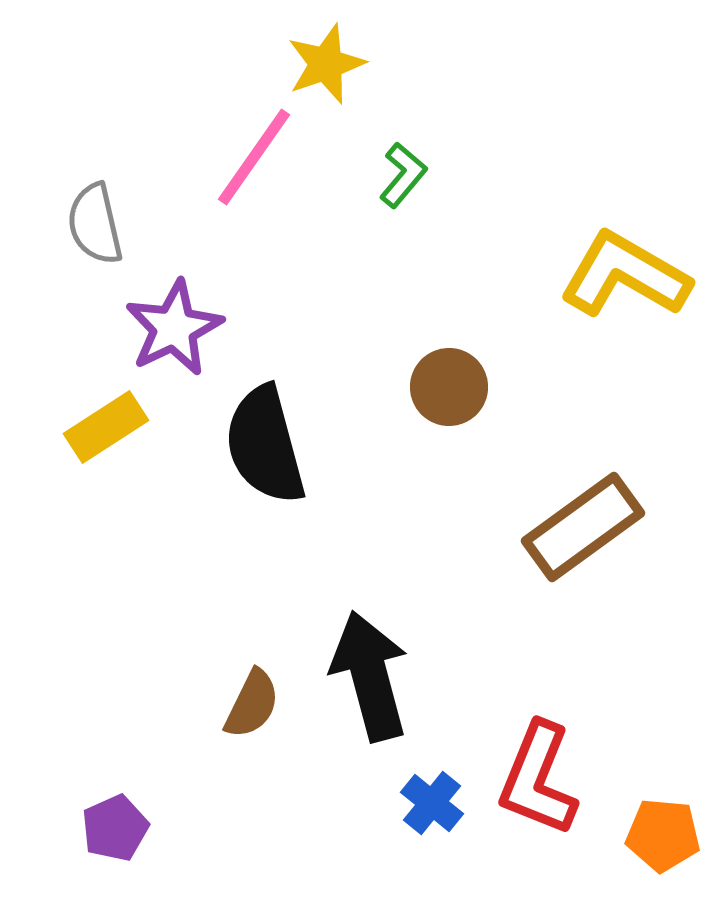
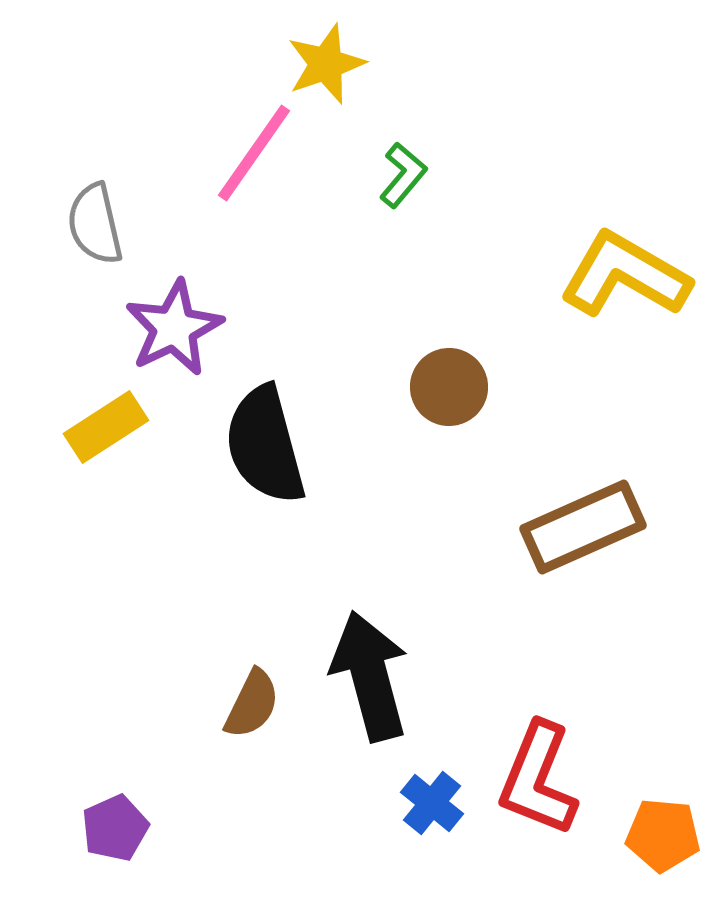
pink line: moved 4 px up
brown rectangle: rotated 12 degrees clockwise
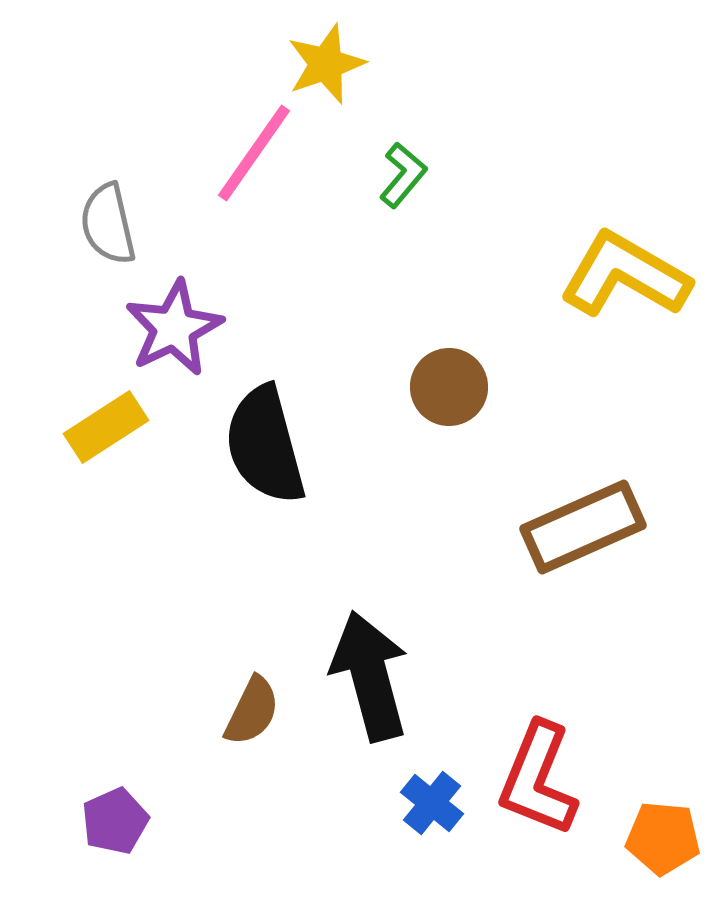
gray semicircle: moved 13 px right
brown semicircle: moved 7 px down
purple pentagon: moved 7 px up
orange pentagon: moved 3 px down
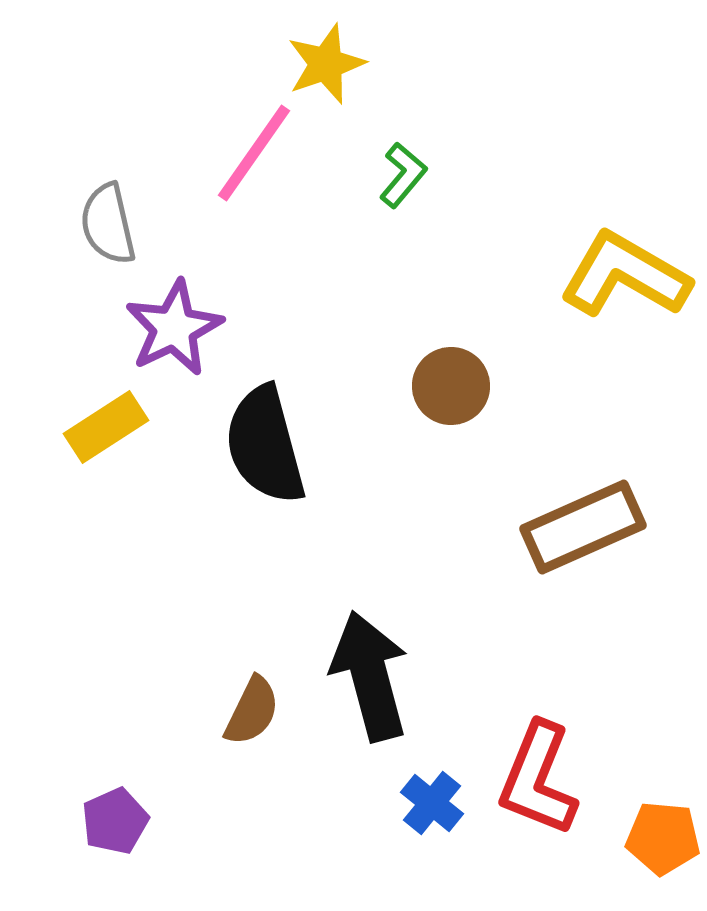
brown circle: moved 2 px right, 1 px up
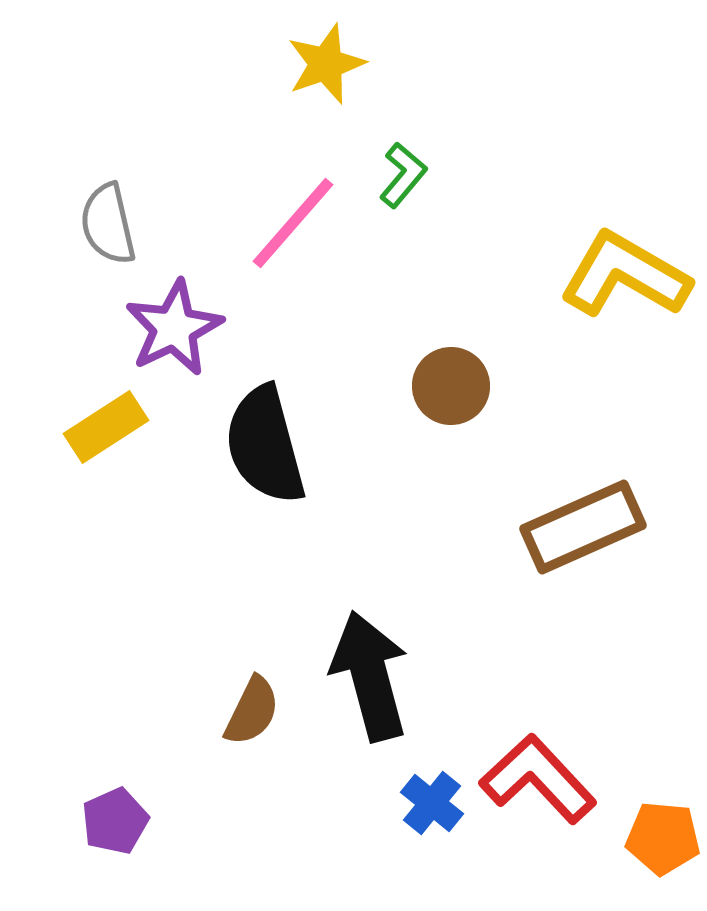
pink line: moved 39 px right, 70 px down; rotated 6 degrees clockwise
red L-shape: rotated 115 degrees clockwise
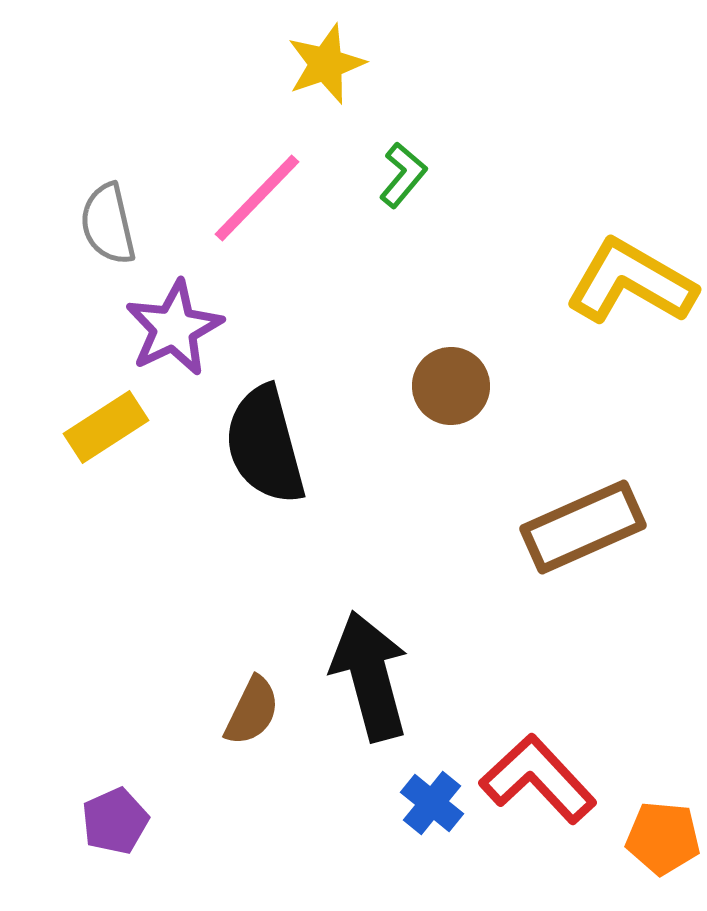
pink line: moved 36 px left, 25 px up; rotated 3 degrees clockwise
yellow L-shape: moved 6 px right, 7 px down
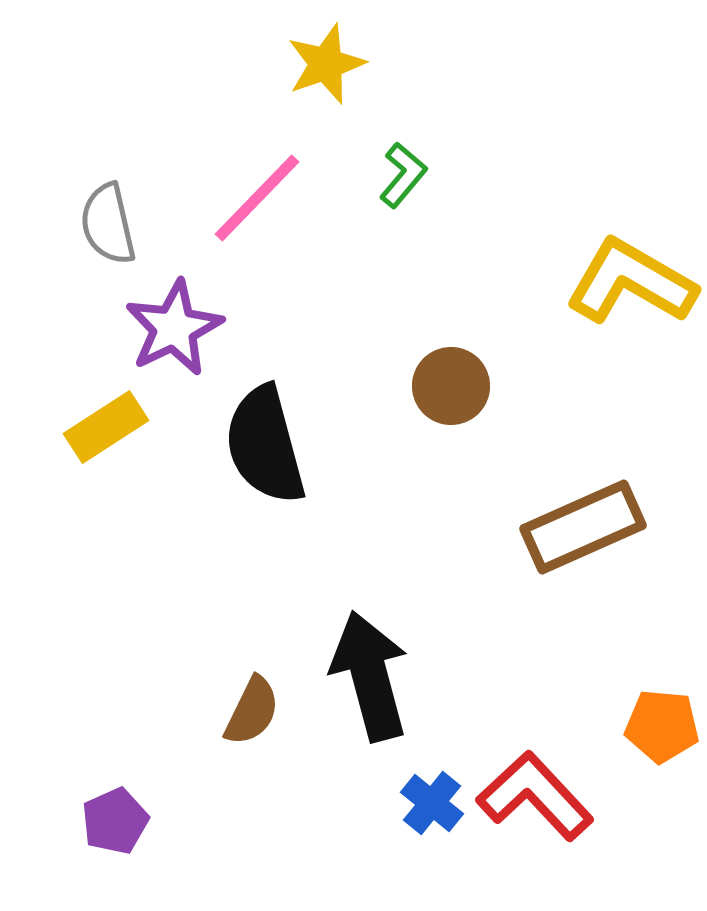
red L-shape: moved 3 px left, 17 px down
orange pentagon: moved 1 px left, 112 px up
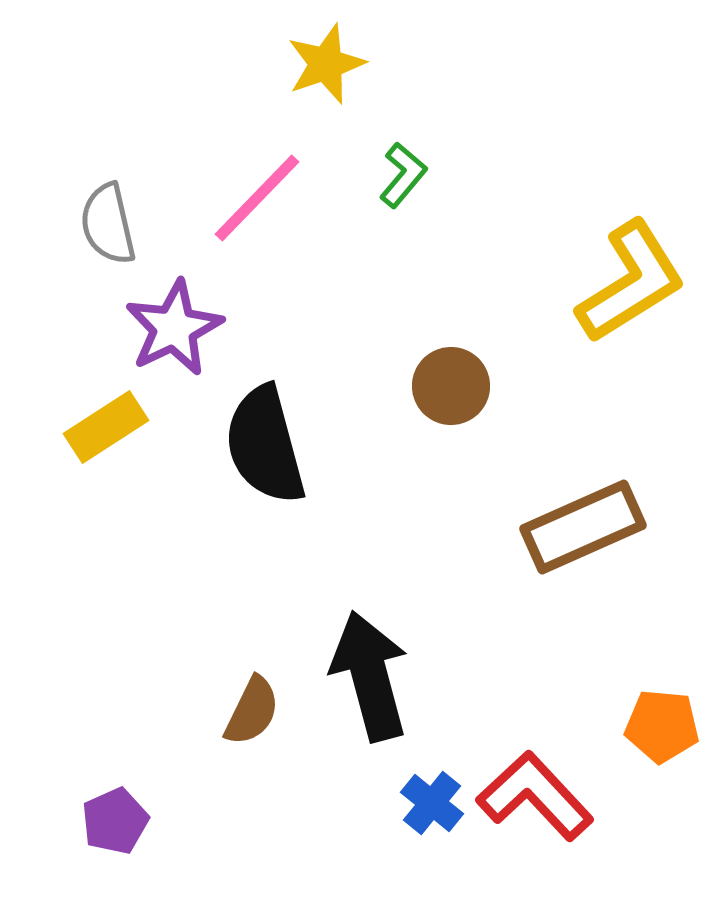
yellow L-shape: rotated 118 degrees clockwise
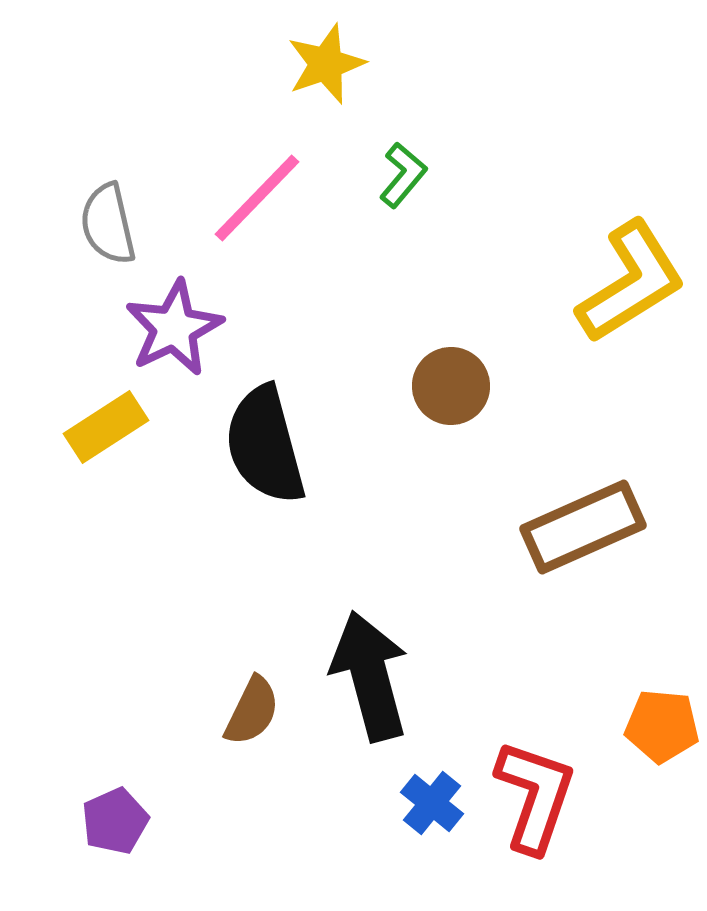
red L-shape: rotated 62 degrees clockwise
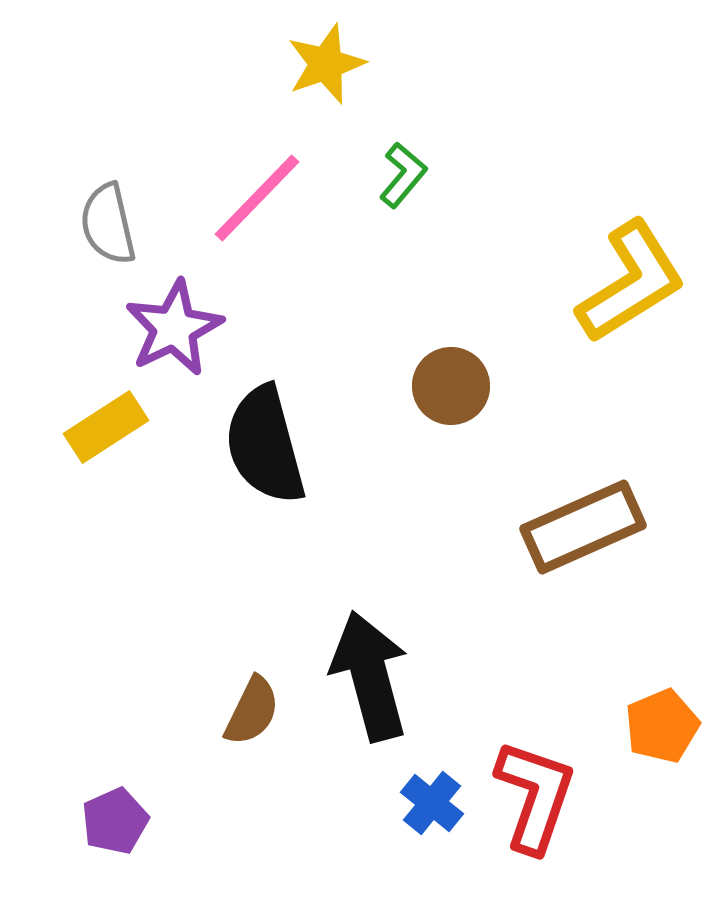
orange pentagon: rotated 28 degrees counterclockwise
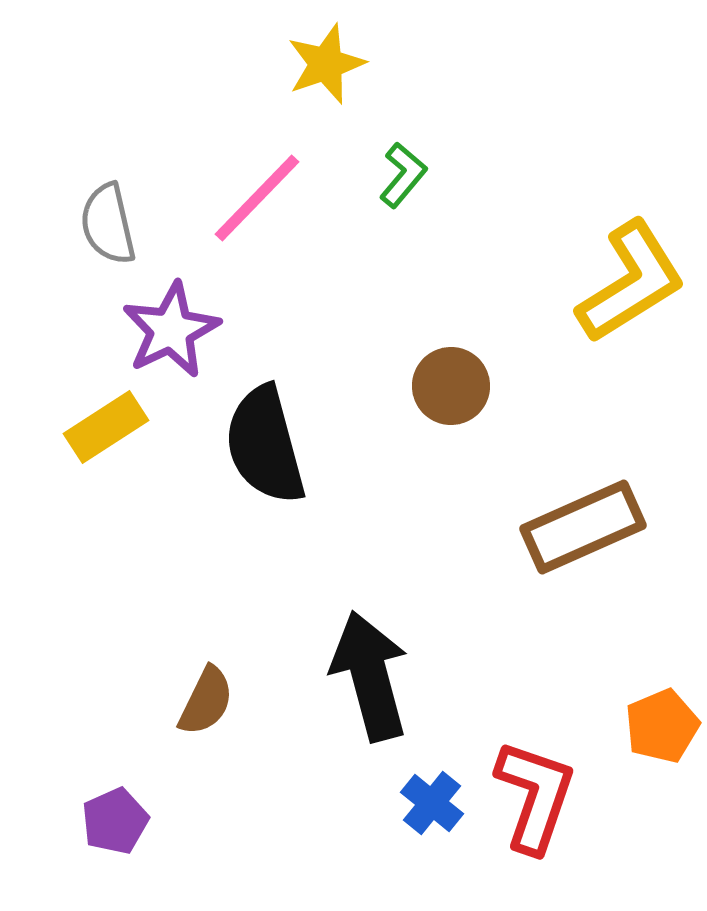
purple star: moved 3 px left, 2 px down
brown semicircle: moved 46 px left, 10 px up
